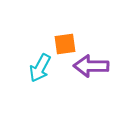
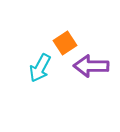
orange square: moved 1 px up; rotated 25 degrees counterclockwise
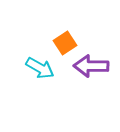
cyan arrow: rotated 88 degrees counterclockwise
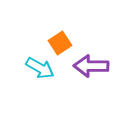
orange square: moved 5 px left
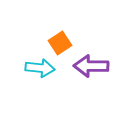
cyan arrow: rotated 24 degrees counterclockwise
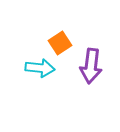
purple arrow: rotated 84 degrees counterclockwise
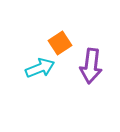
cyan arrow: rotated 28 degrees counterclockwise
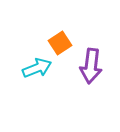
cyan arrow: moved 3 px left
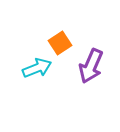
purple arrow: rotated 16 degrees clockwise
